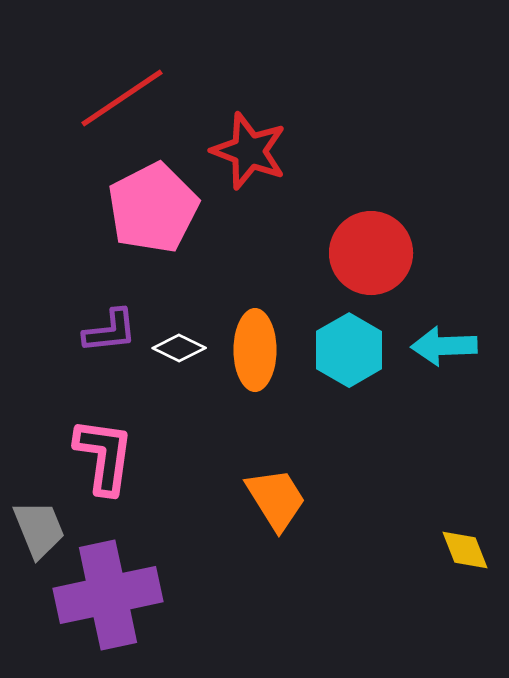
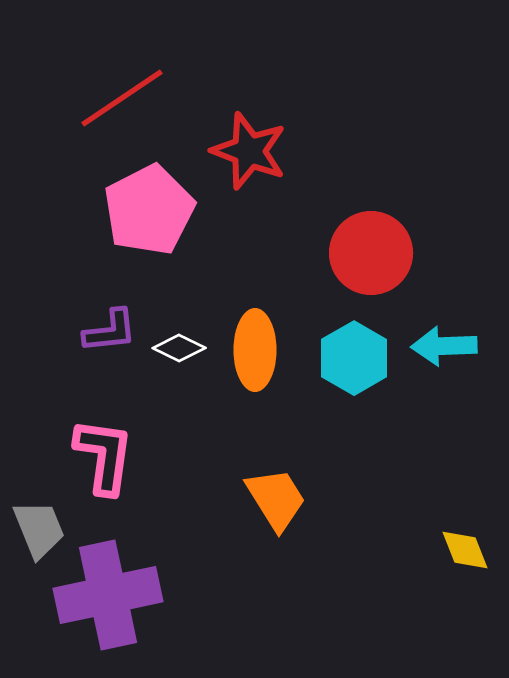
pink pentagon: moved 4 px left, 2 px down
cyan hexagon: moved 5 px right, 8 px down
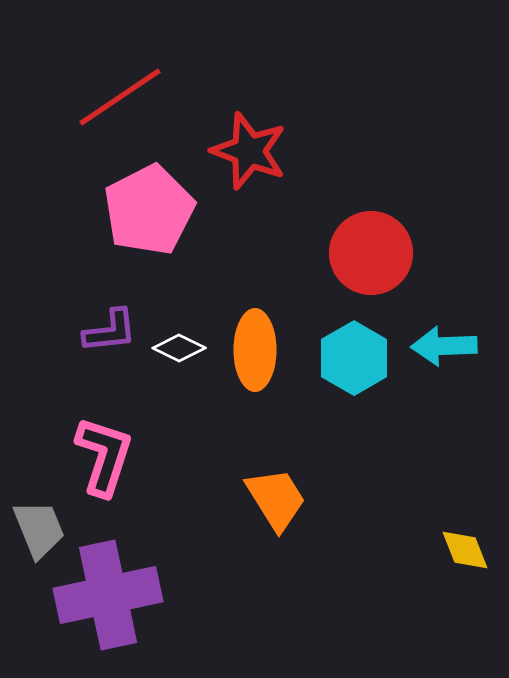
red line: moved 2 px left, 1 px up
pink L-shape: rotated 10 degrees clockwise
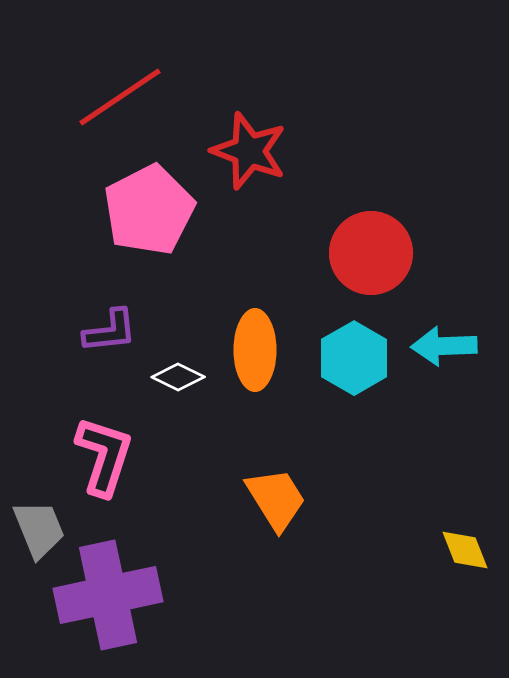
white diamond: moved 1 px left, 29 px down
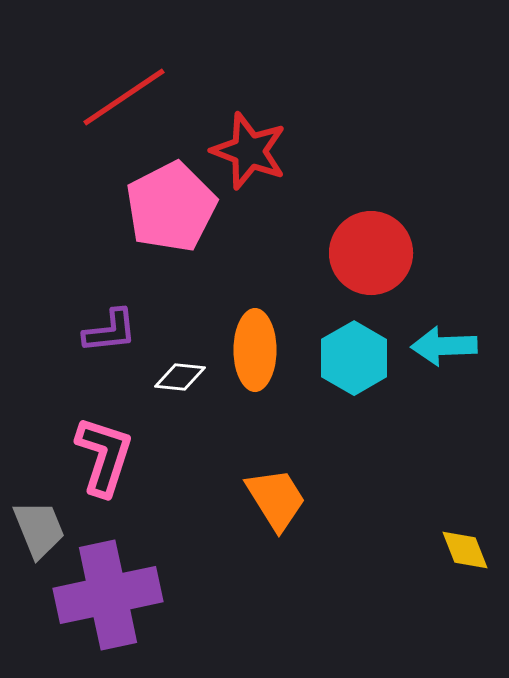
red line: moved 4 px right
pink pentagon: moved 22 px right, 3 px up
white diamond: moved 2 px right; rotated 21 degrees counterclockwise
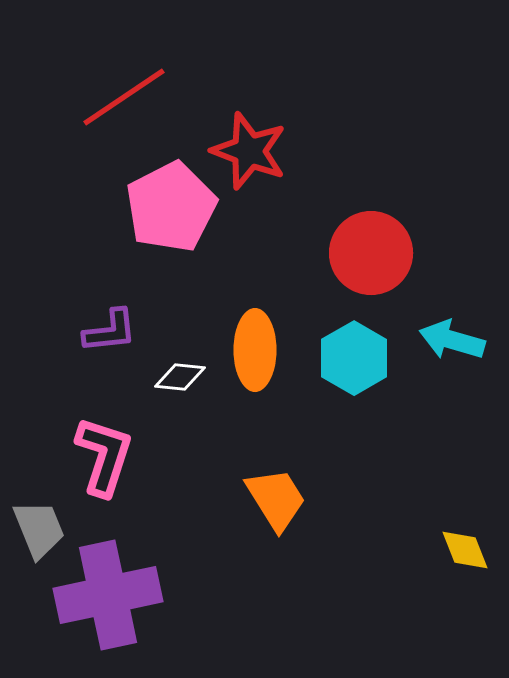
cyan arrow: moved 8 px right, 6 px up; rotated 18 degrees clockwise
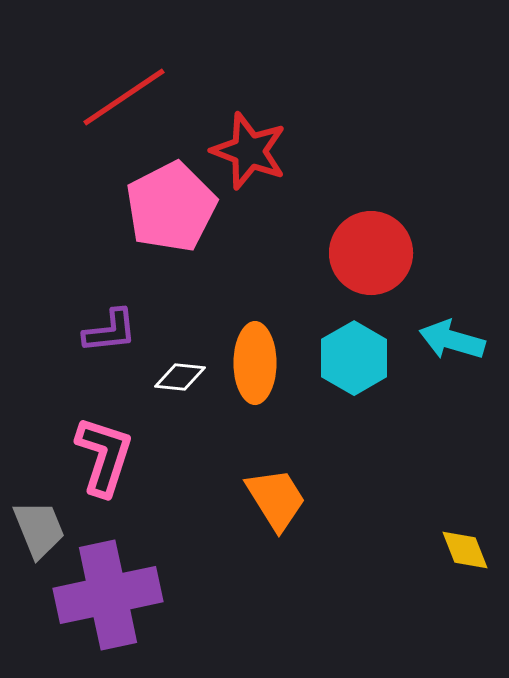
orange ellipse: moved 13 px down
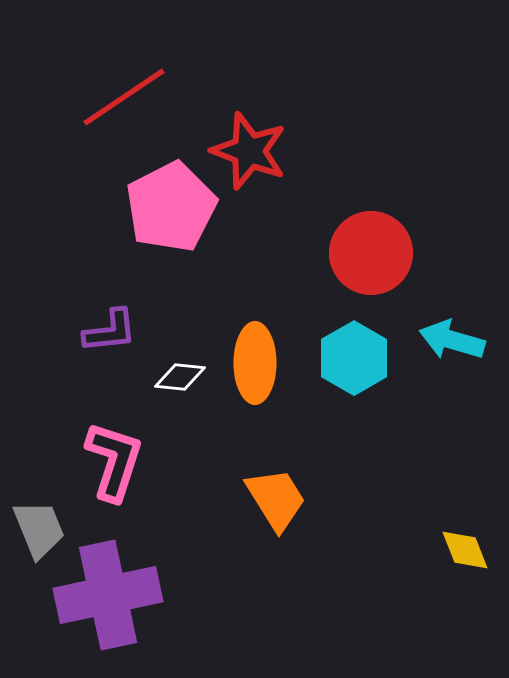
pink L-shape: moved 10 px right, 5 px down
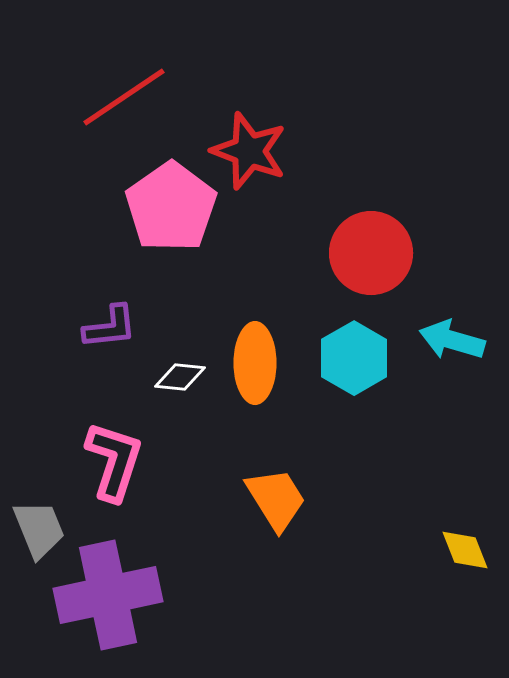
pink pentagon: rotated 8 degrees counterclockwise
purple L-shape: moved 4 px up
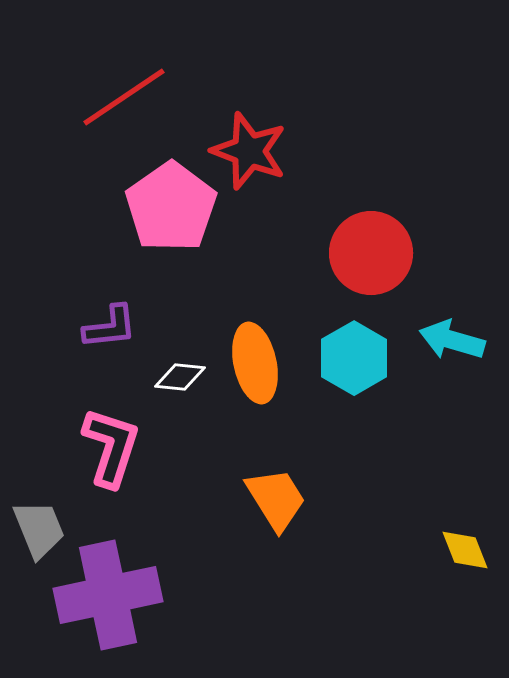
orange ellipse: rotated 12 degrees counterclockwise
pink L-shape: moved 3 px left, 14 px up
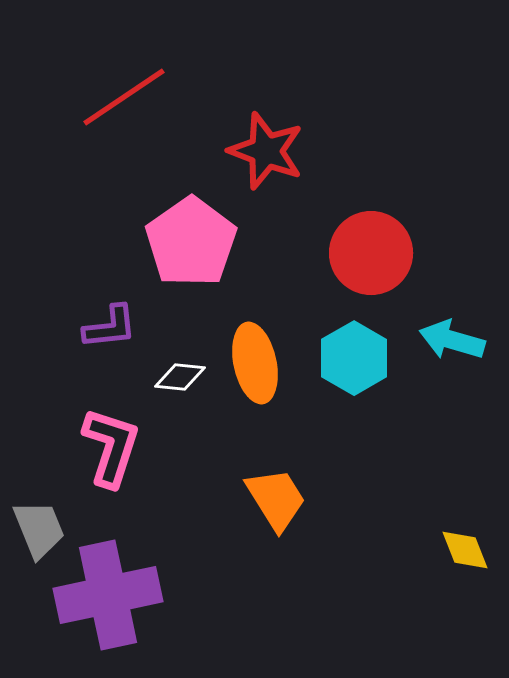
red star: moved 17 px right
pink pentagon: moved 20 px right, 35 px down
